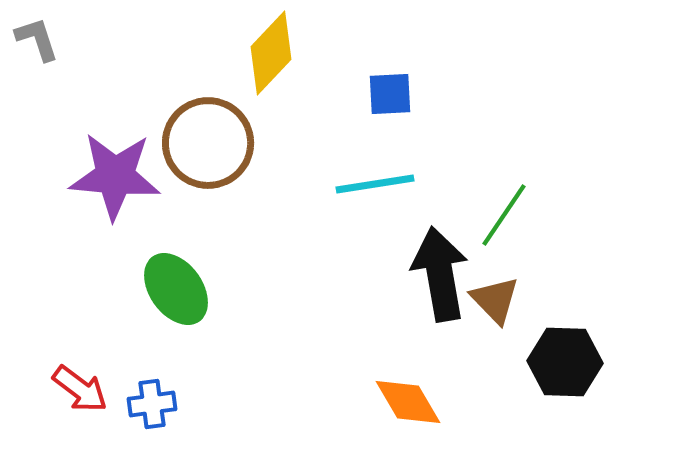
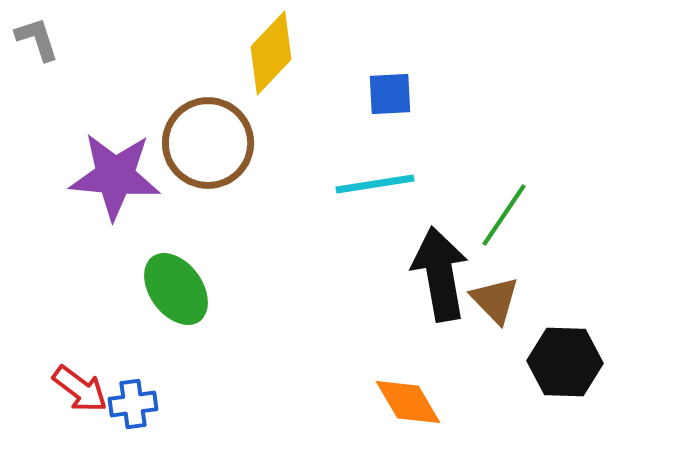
blue cross: moved 19 px left
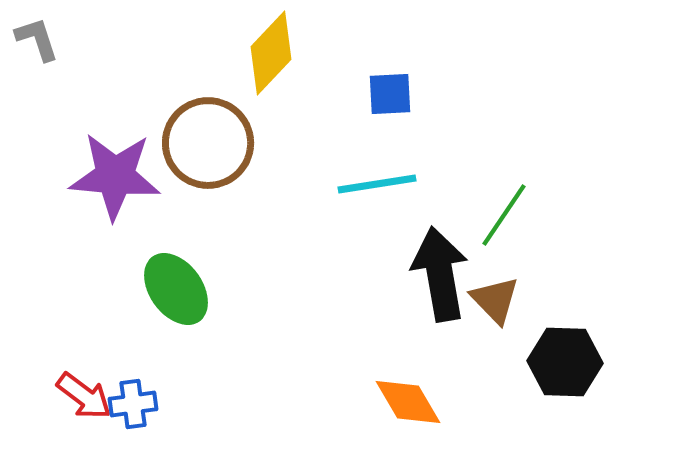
cyan line: moved 2 px right
red arrow: moved 4 px right, 7 px down
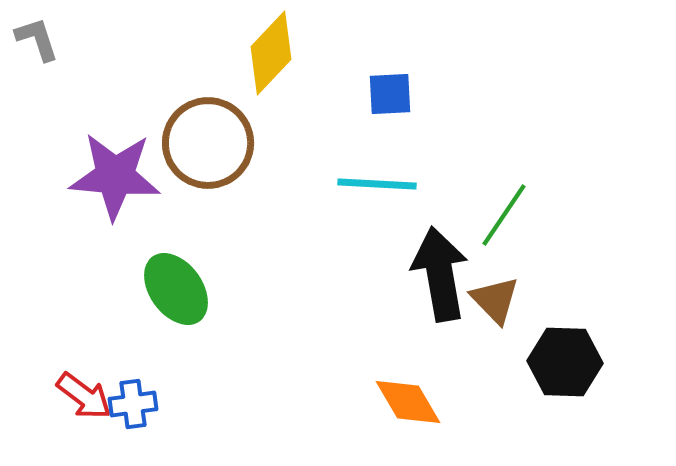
cyan line: rotated 12 degrees clockwise
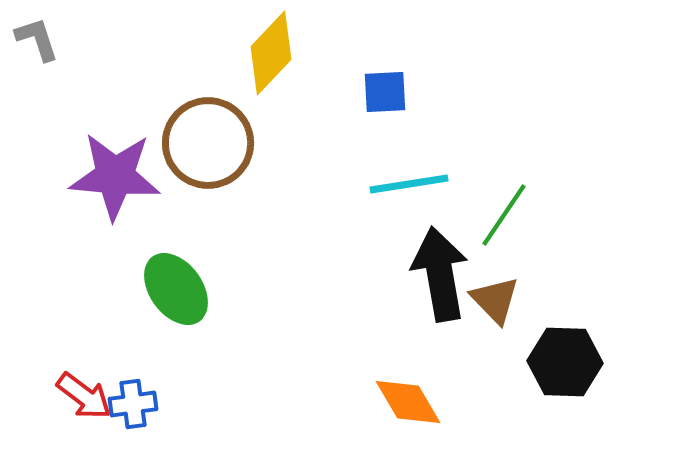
blue square: moved 5 px left, 2 px up
cyan line: moved 32 px right; rotated 12 degrees counterclockwise
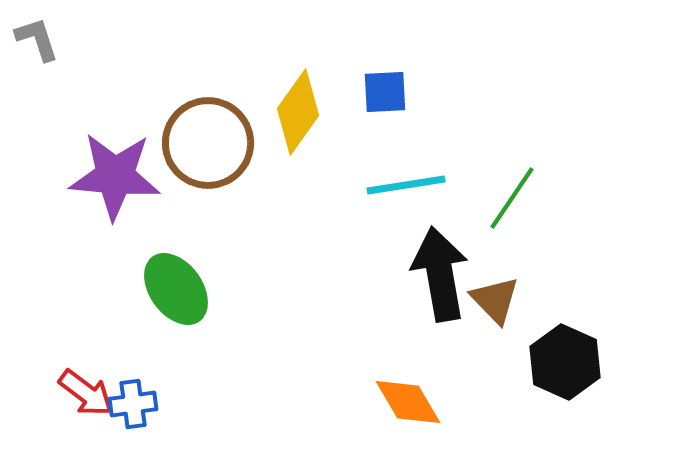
yellow diamond: moved 27 px right, 59 px down; rotated 8 degrees counterclockwise
cyan line: moved 3 px left, 1 px down
green line: moved 8 px right, 17 px up
black hexagon: rotated 22 degrees clockwise
red arrow: moved 2 px right, 3 px up
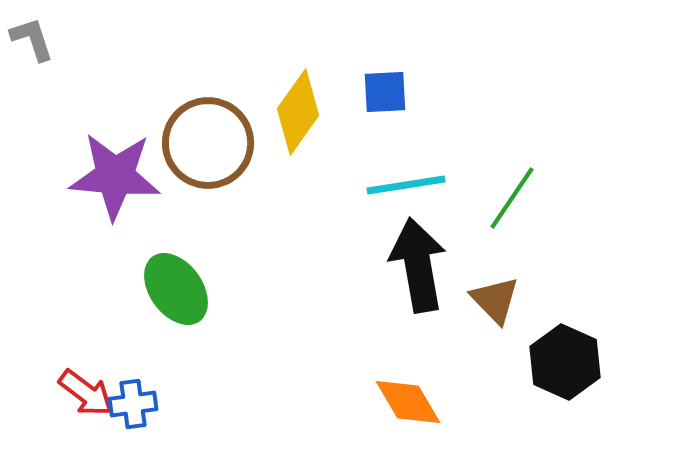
gray L-shape: moved 5 px left
black arrow: moved 22 px left, 9 px up
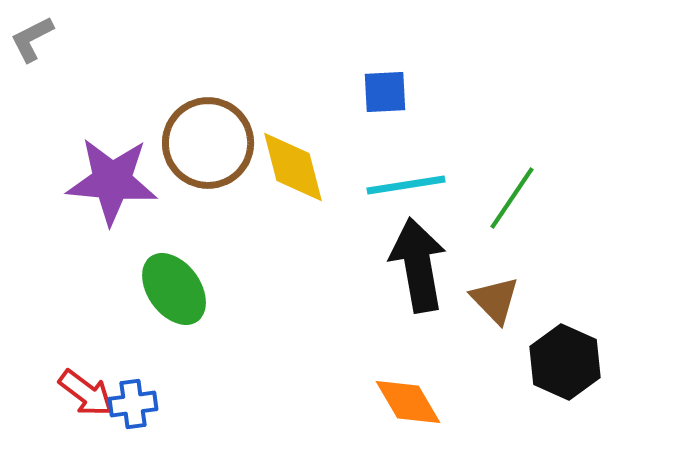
gray L-shape: rotated 99 degrees counterclockwise
yellow diamond: moved 5 px left, 55 px down; rotated 50 degrees counterclockwise
purple star: moved 3 px left, 5 px down
green ellipse: moved 2 px left
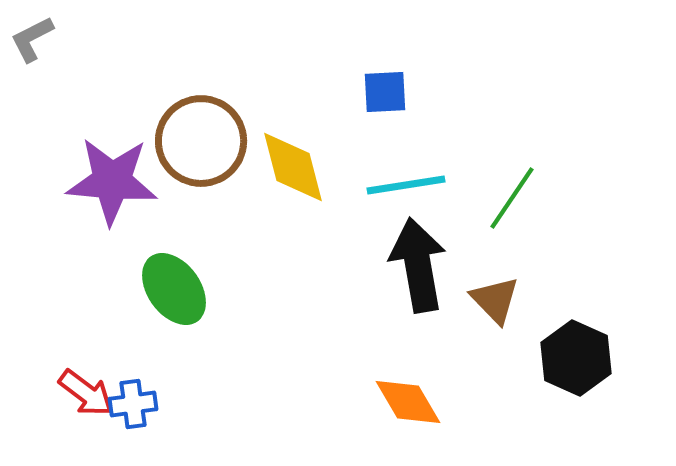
brown circle: moved 7 px left, 2 px up
black hexagon: moved 11 px right, 4 px up
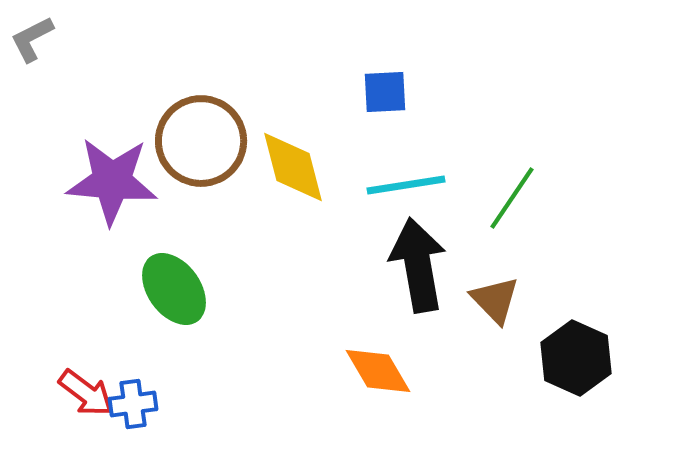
orange diamond: moved 30 px left, 31 px up
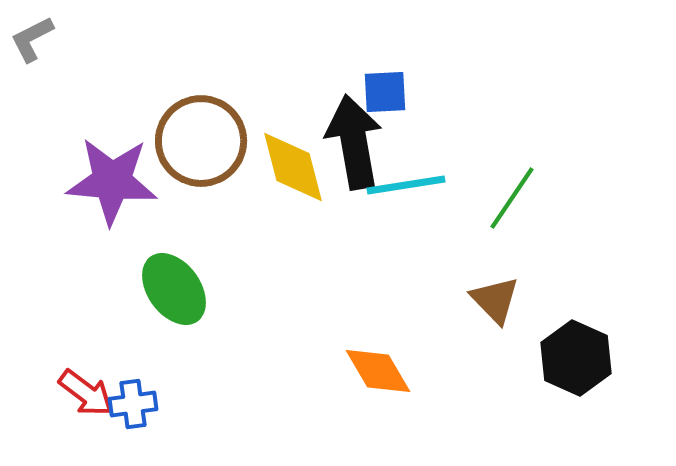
black arrow: moved 64 px left, 123 px up
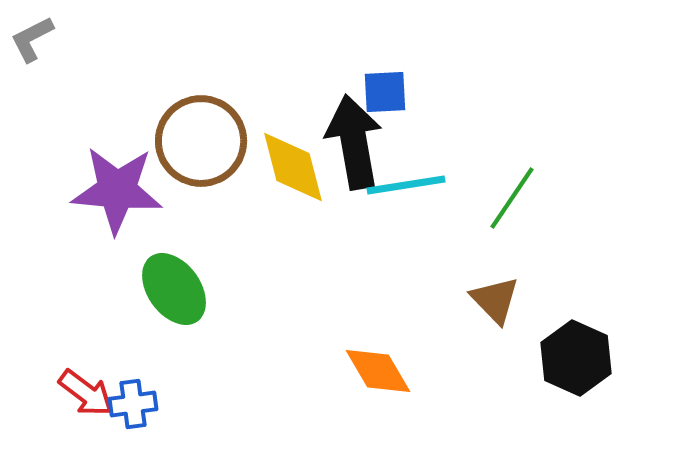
purple star: moved 5 px right, 9 px down
